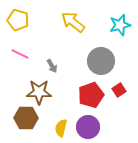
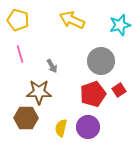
yellow arrow: moved 1 px left, 2 px up; rotated 15 degrees counterclockwise
pink line: rotated 48 degrees clockwise
red pentagon: moved 2 px right, 1 px up
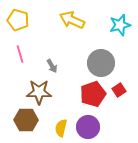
gray circle: moved 2 px down
brown hexagon: moved 2 px down
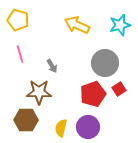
yellow arrow: moved 5 px right, 5 px down
gray circle: moved 4 px right
red square: moved 1 px up
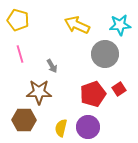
cyan star: rotated 10 degrees clockwise
gray circle: moved 9 px up
brown hexagon: moved 2 px left
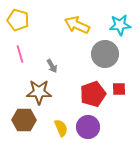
red square: rotated 32 degrees clockwise
yellow semicircle: rotated 144 degrees clockwise
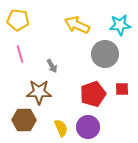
yellow pentagon: rotated 10 degrees counterclockwise
red square: moved 3 px right
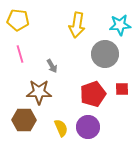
yellow arrow: rotated 105 degrees counterclockwise
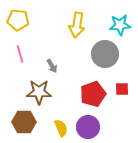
brown hexagon: moved 2 px down
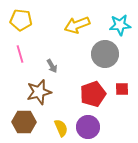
yellow pentagon: moved 3 px right
yellow arrow: rotated 60 degrees clockwise
brown star: rotated 15 degrees counterclockwise
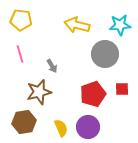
yellow arrow: rotated 35 degrees clockwise
brown hexagon: rotated 10 degrees counterclockwise
